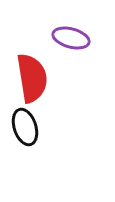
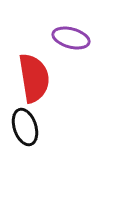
red semicircle: moved 2 px right
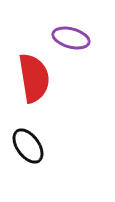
black ellipse: moved 3 px right, 19 px down; rotated 18 degrees counterclockwise
